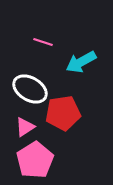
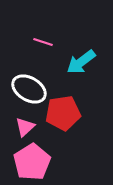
cyan arrow: rotated 8 degrees counterclockwise
white ellipse: moved 1 px left
pink triangle: rotated 10 degrees counterclockwise
pink pentagon: moved 3 px left, 2 px down
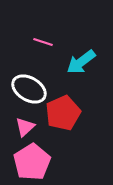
red pentagon: rotated 16 degrees counterclockwise
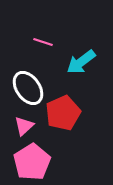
white ellipse: moved 1 px left, 1 px up; rotated 24 degrees clockwise
pink triangle: moved 1 px left, 1 px up
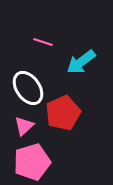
pink pentagon: rotated 15 degrees clockwise
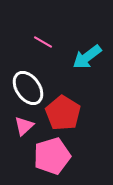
pink line: rotated 12 degrees clockwise
cyan arrow: moved 6 px right, 5 px up
red pentagon: rotated 16 degrees counterclockwise
pink pentagon: moved 20 px right, 6 px up
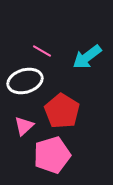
pink line: moved 1 px left, 9 px down
white ellipse: moved 3 px left, 7 px up; rotated 72 degrees counterclockwise
red pentagon: moved 1 px left, 2 px up
pink pentagon: moved 1 px up
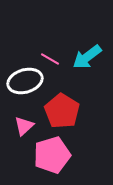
pink line: moved 8 px right, 8 px down
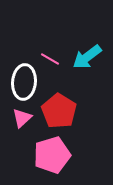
white ellipse: moved 1 px left, 1 px down; rotated 68 degrees counterclockwise
red pentagon: moved 3 px left
pink triangle: moved 2 px left, 8 px up
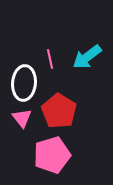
pink line: rotated 48 degrees clockwise
white ellipse: moved 1 px down
pink triangle: rotated 25 degrees counterclockwise
